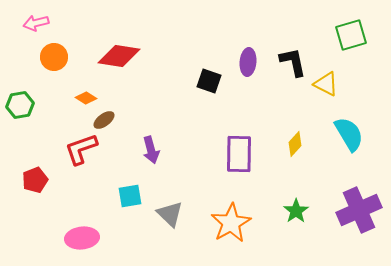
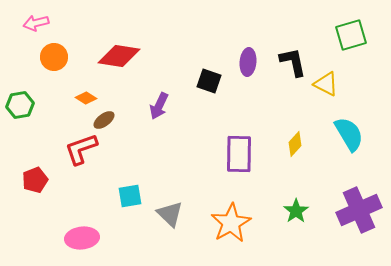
purple arrow: moved 8 px right, 44 px up; rotated 40 degrees clockwise
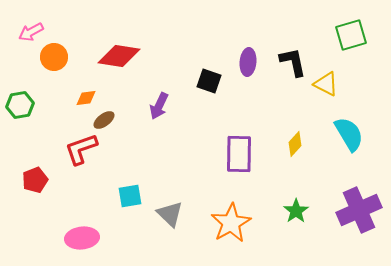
pink arrow: moved 5 px left, 9 px down; rotated 15 degrees counterclockwise
orange diamond: rotated 40 degrees counterclockwise
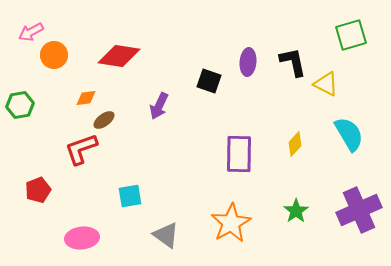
orange circle: moved 2 px up
red pentagon: moved 3 px right, 10 px down
gray triangle: moved 4 px left, 21 px down; rotated 8 degrees counterclockwise
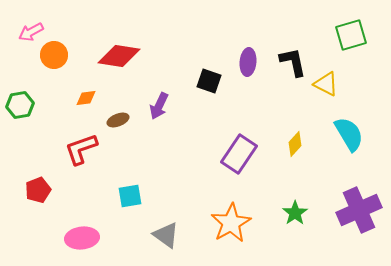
brown ellipse: moved 14 px right; rotated 15 degrees clockwise
purple rectangle: rotated 33 degrees clockwise
green star: moved 1 px left, 2 px down
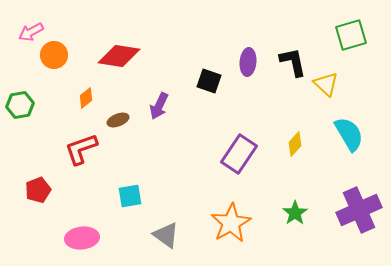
yellow triangle: rotated 16 degrees clockwise
orange diamond: rotated 30 degrees counterclockwise
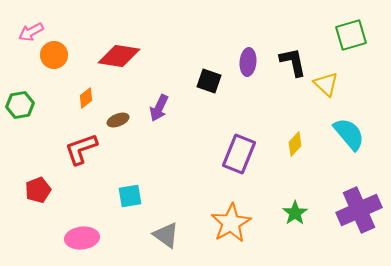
purple arrow: moved 2 px down
cyan semicircle: rotated 9 degrees counterclockwise
purple rectangle: rotated 12 degrees counterclockwise
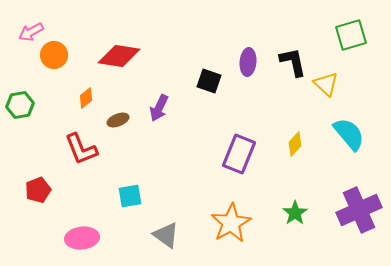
red L-shape: rotated 93 degrees counterclockwise
